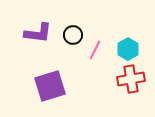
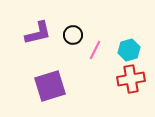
purple L-shape: rotated 20 degrees counterclockwise
cyan hexagon: moved 1 px right, 1 px down; rotated 15 degrees clockwise
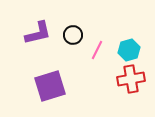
pink line: moved 2 px right
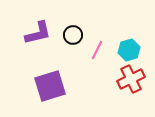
red cross: rotated 16 degrees counterclockwise
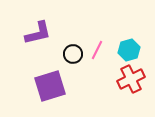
black circle: moved 19 px down
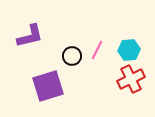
purple L-shape: moved 8 px left, 3 px down
cyan hexagon: rotated 10 degrees clockwise
black circle: moved 1 px left, 2 px down
purple square: moved 2 px left
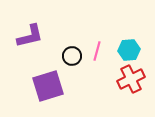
pink line: moved 1 px down; rotated 12 degrees counterclockwise
